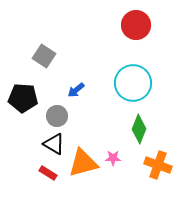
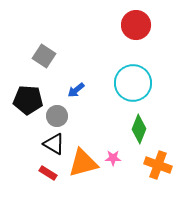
black pentagon: moved 5 px right, 2 px down
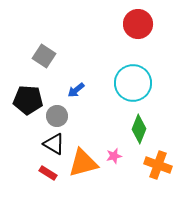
red circle: moved 2 px right, 1 px up
pink star: moved 1 px right, 2 px up; rotated 14 degrees counterclockwise
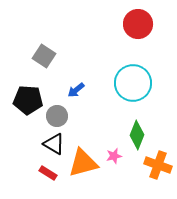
green diamond: moved 2 px left, 6 px down
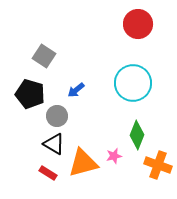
black pentagon: moved 2 px right, 6 px up; rotated 12 degrees clockwise
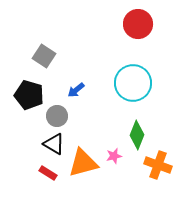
black pentagon: moved 1 px left, 1 px down
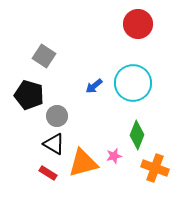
blue arrow: moved 18 px right, 4 px up
orange cross: moved 3 px left, 3 px down
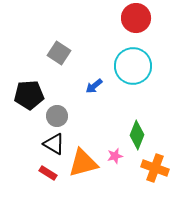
red circle: moved 2 px left, 6 px up
gray square: moved 15 px right, 3 px up
cyan circle: moved 17 px up
black pentagon: rotated 20 degrees counterclockwise
pink star: moved 1 px right
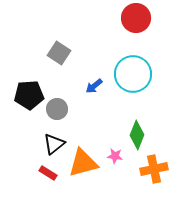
cyan circle: moved 8 px down
gray circle: moved 7 px up
black triangle: rotated 50 degrees clockwise
pink star: rotated 21 degrees clockwise
orange cross: moved 1 px left, 1 px down; rotated 32 degrees counterclockwise
